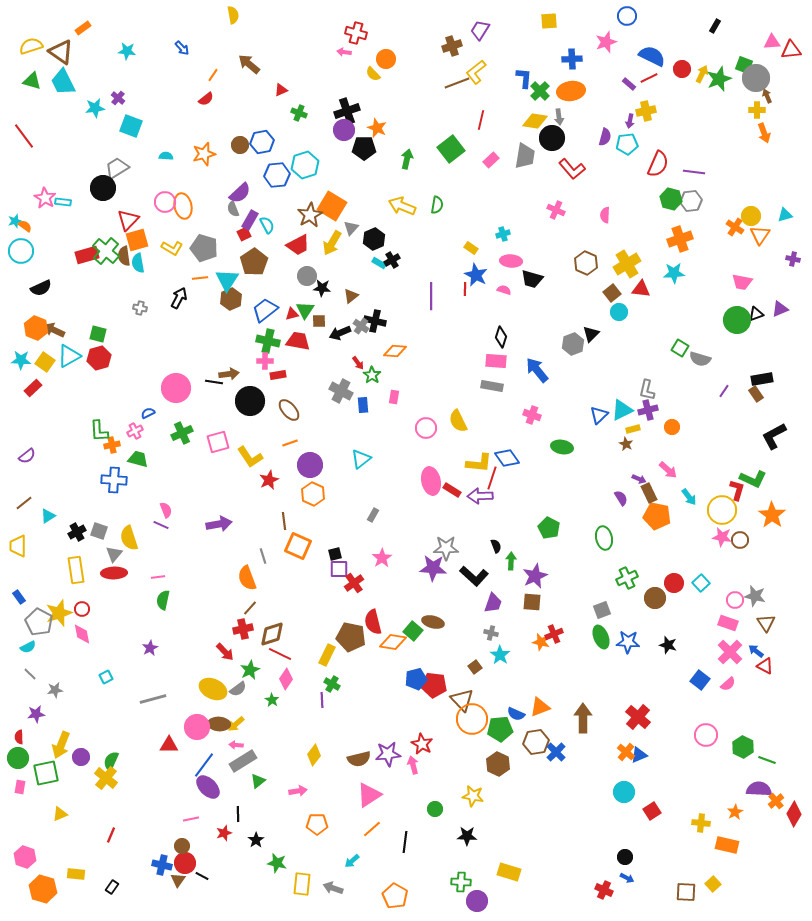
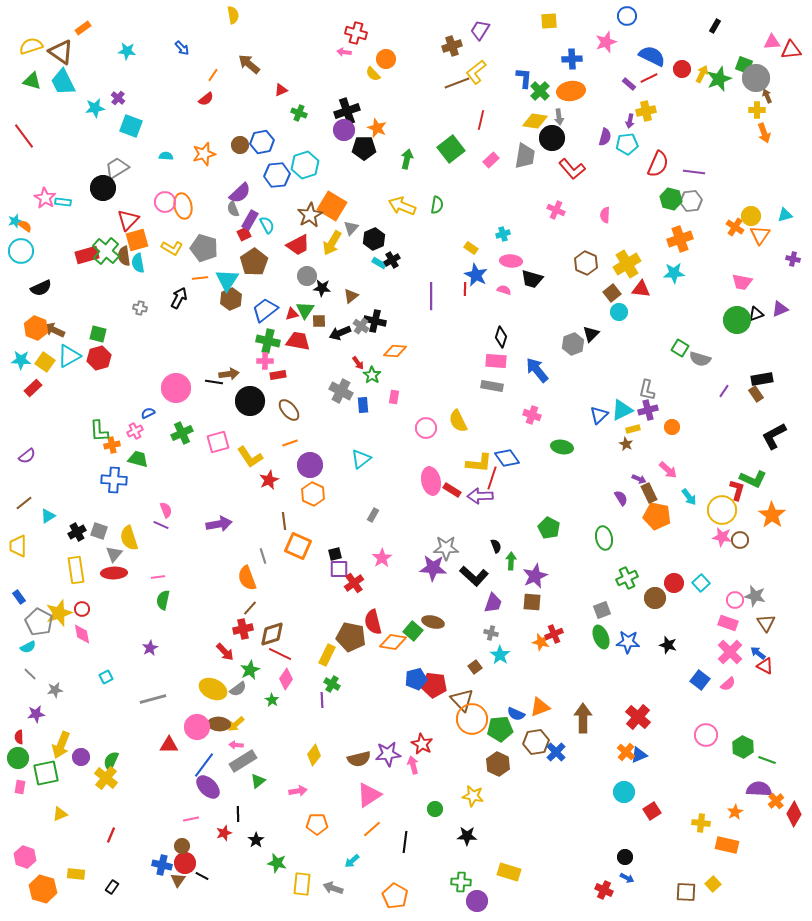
blue arrow at (756, 651): moved 2 px right, 2 px down
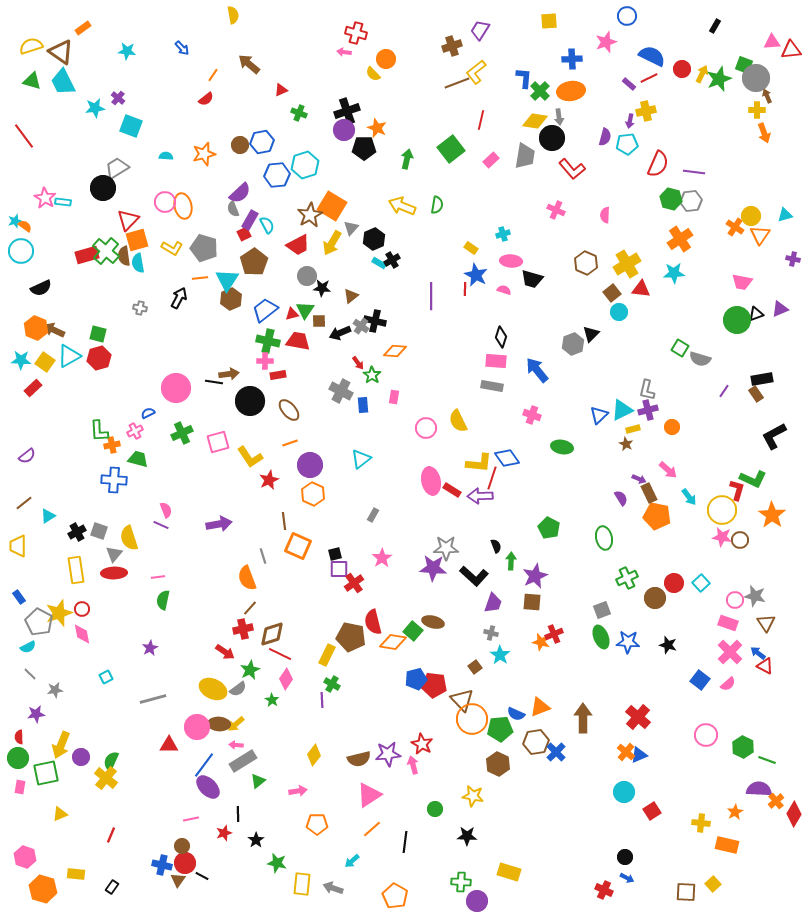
orange cross at (680, 239): rotated 15 degrees counterclockwise
red arrow at (225, 652): rotated 12 degrees counterclockwise
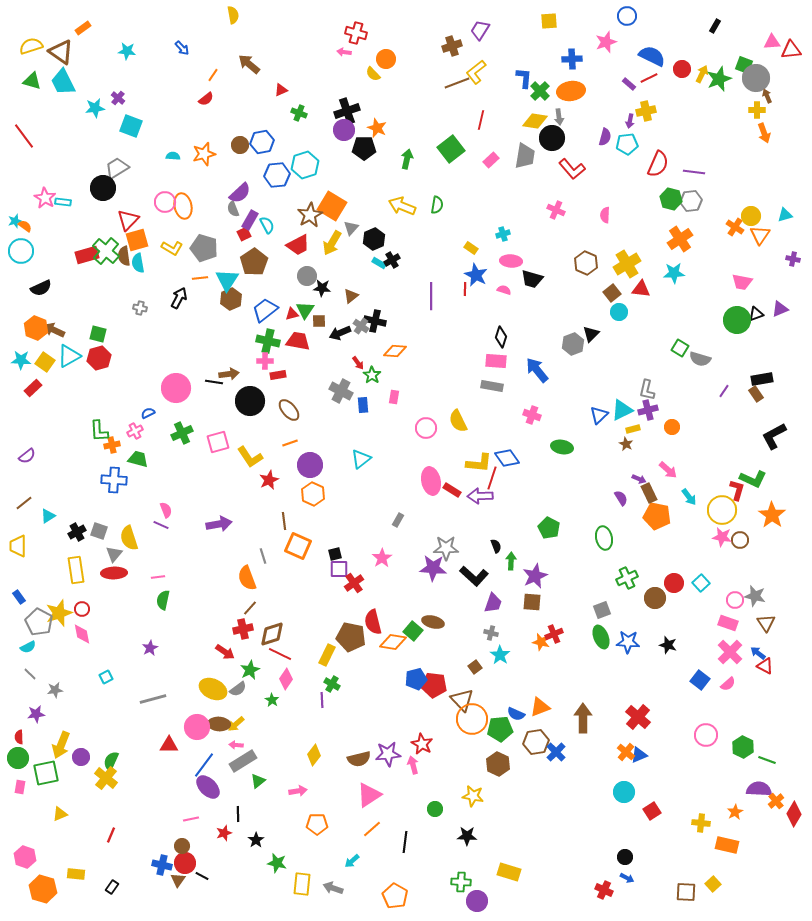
cyan semicircle at (166, 156): moved 7 px right
gray rectangle at (373, 515): moved 25 px right, 5 px down
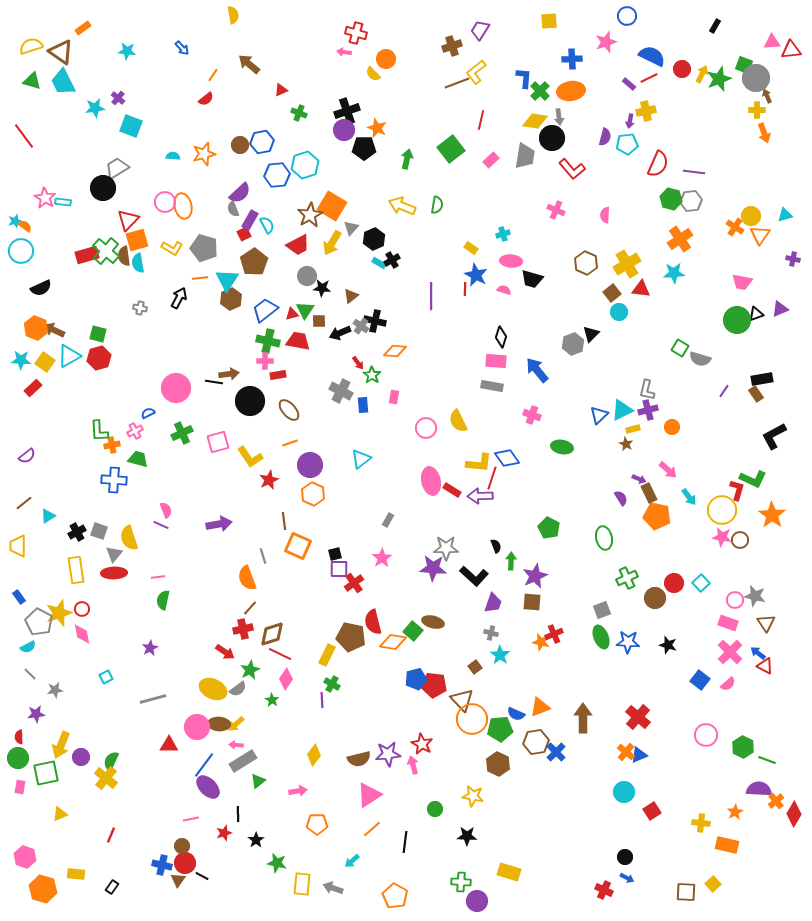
gray rectangle at (398, 520): moved 10 px left
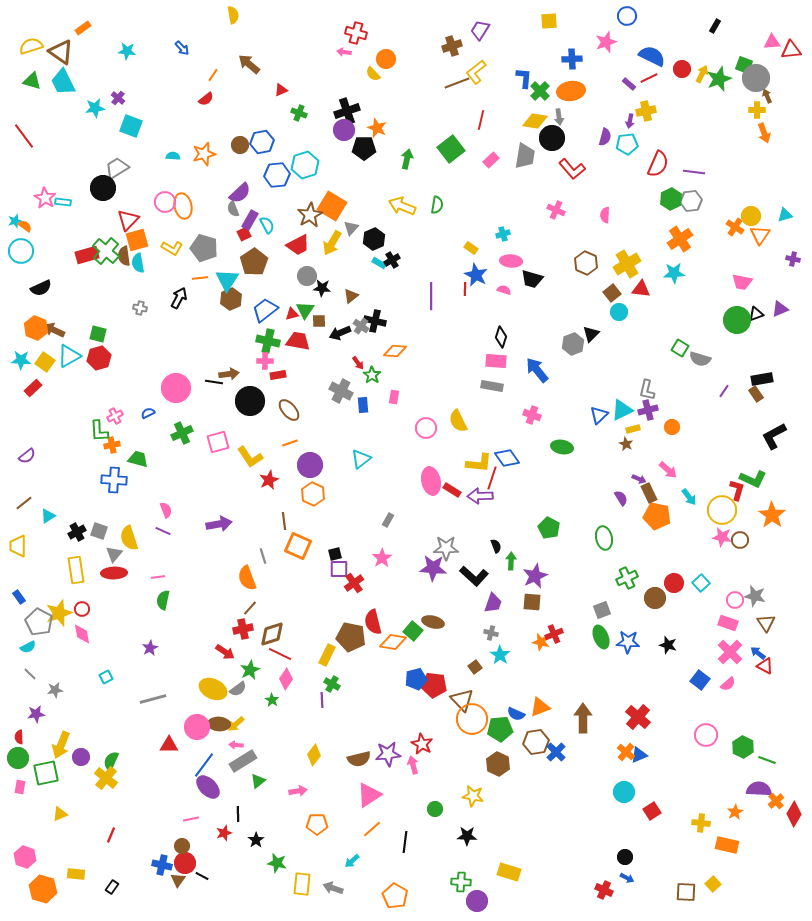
green hexagon at (671, 199): rotated 20 degrees clockwise
pink cross at (135, 431): moved 20 px left, 15 px up
purple line at (161, 525): moved 2 px right, 6 px down
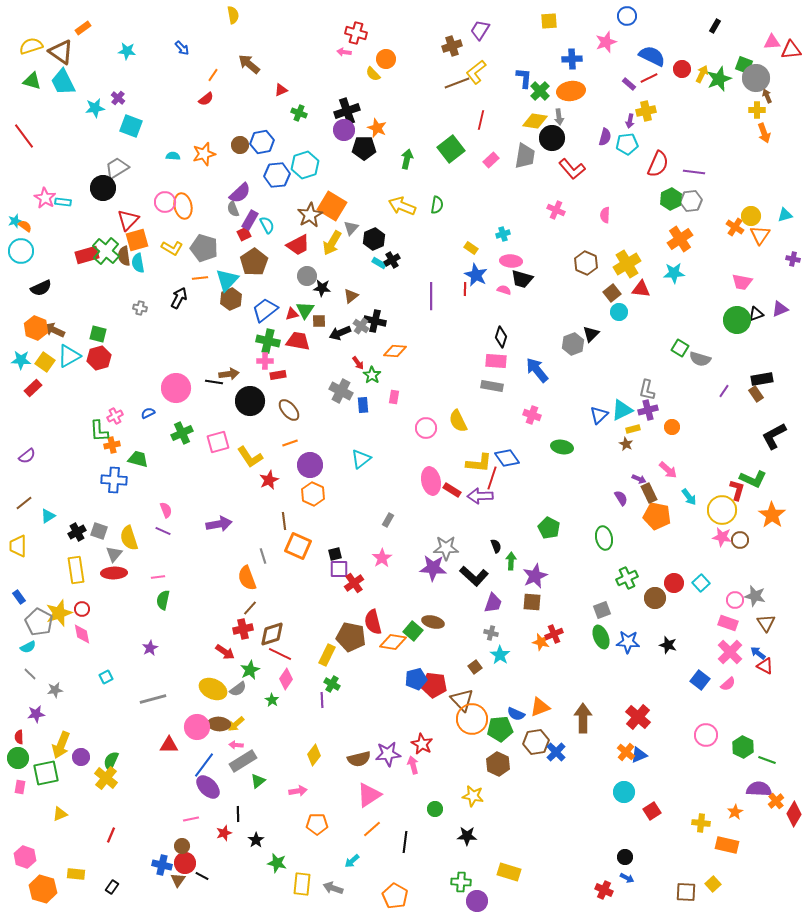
black trapezoid at (532, 279): moved 10 px left
cyan triangle at (227, 280): rotated 10 degrees clockwise
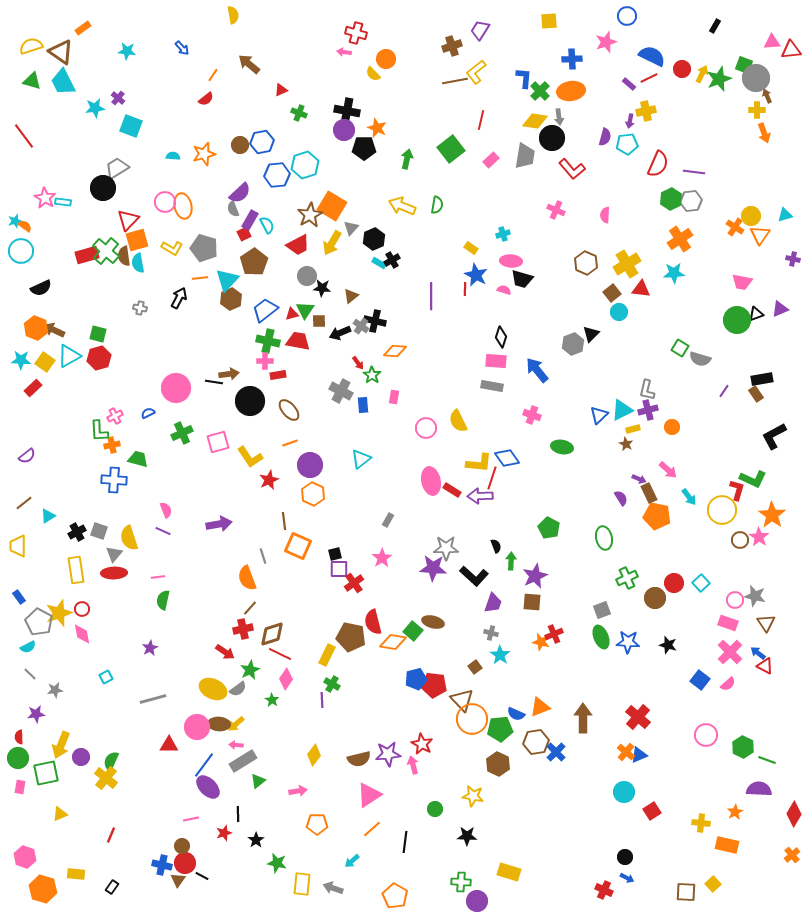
brown line at (457, 83): moved 2 px left, 2 px up; rotated 10 degrees clockwise
black cross at (347, 111): rotated 30 degrees clockwise
pink star at (722, 537): moved 37 px right; rotated 24 degrees clockwise
orange cross at (776, 801): moved 16 px right, 54 px down
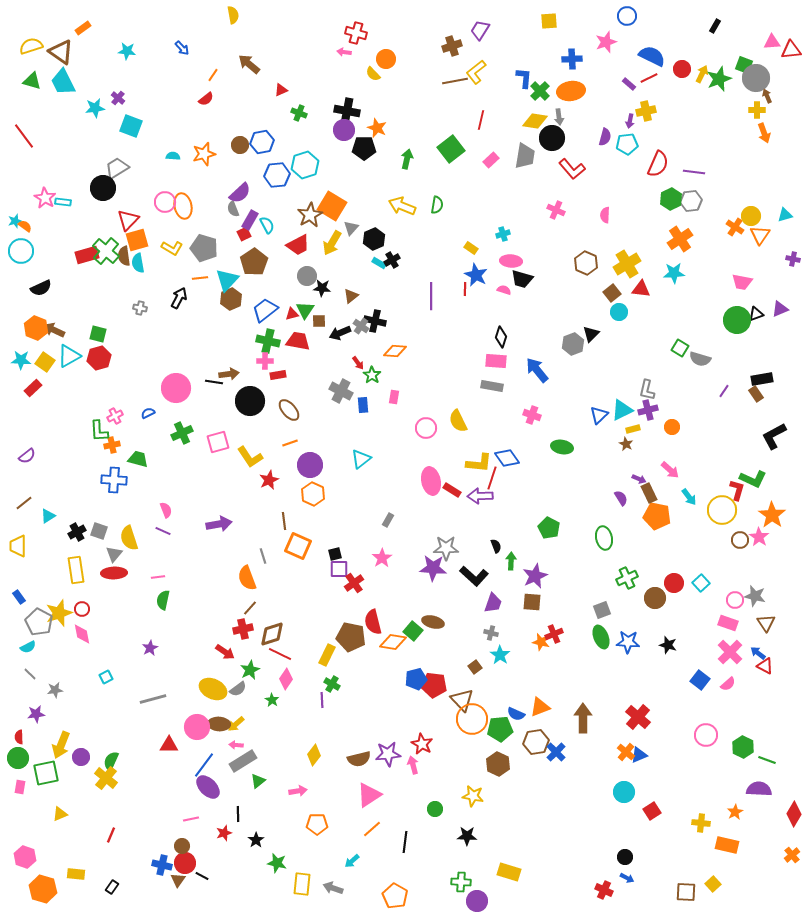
pink arrow at (668, 470): moved 2 px right
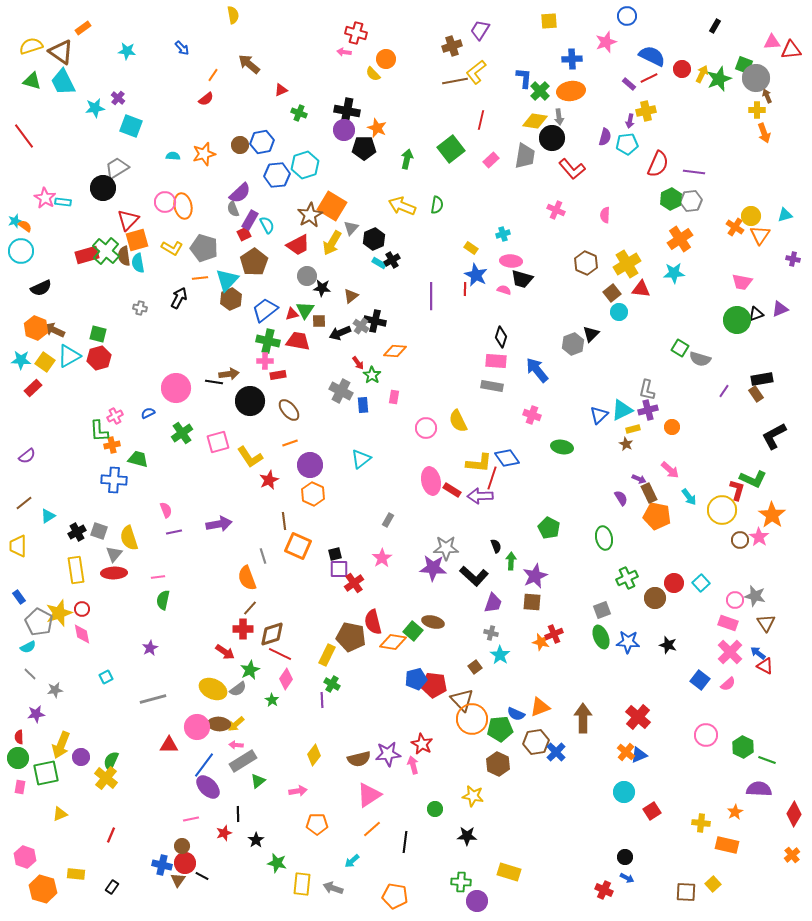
green cross at (182, 433): rotated 10 degrees counterclockwise
purple line at (163, 531): moved 11 px right, 1 px down; rotated 35 degrees counterclockwise
red cross at (243, 629): rotated 12 degrees clockwise
orange pentagon at (395, 896): rotated 20 degrees counterclockwise
